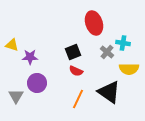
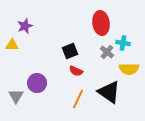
red ellipse: moved 7 px right; rotated 10 degrees clockwise
yellow triangle: rotated 16 degrees counterclockwise
black square: moved 3 px left, 1 px up
purple star: moved 5 px left, 31 px up; rotated 21 degrees counterclockwise
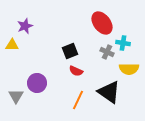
red ellipse: moved 1 px right; rotated 30 degrees counterclockwise
gray cross: rotated 16 degrees counterclockwise
orange line: moved 1 px down
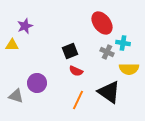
gray triangle: rotated 42 degrees counterclockwise
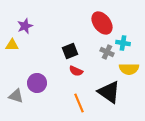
orange line: moved 1 px right, 3 px down; rotated 48 degrees counterclockwise
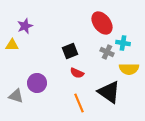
red semicircle: moved 1 px right, 2 px down
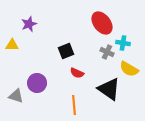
purple star: moved 4 px right, 2 px up
black square: moved 4 px left
yellow semicircle: rotated 30 degrees clockwise
black triangle: moved 3 px up
orange line: moved 5 px left, 2 px down; rotated 18 degrees clockwise
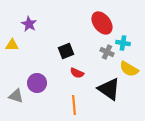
purple star: rotated 21 degrees counterclockwise
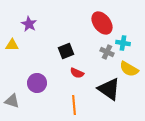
gray triangle: moved 4 px left, 5 px down
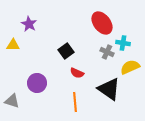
yellow triangle: moved 1 px right
black square: rotated 14 degrees counterclockwise
yellow semicircle: moved 1 px right, 2 px up; rotated 126 degrees clockwise
orange line: moved 1 px right, 3 px up
